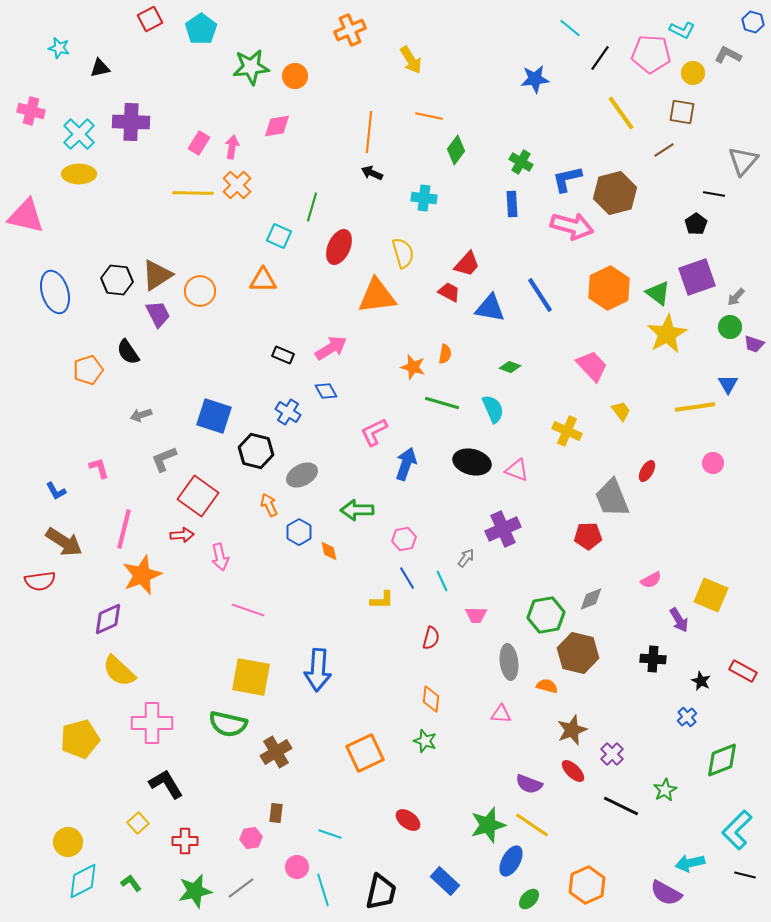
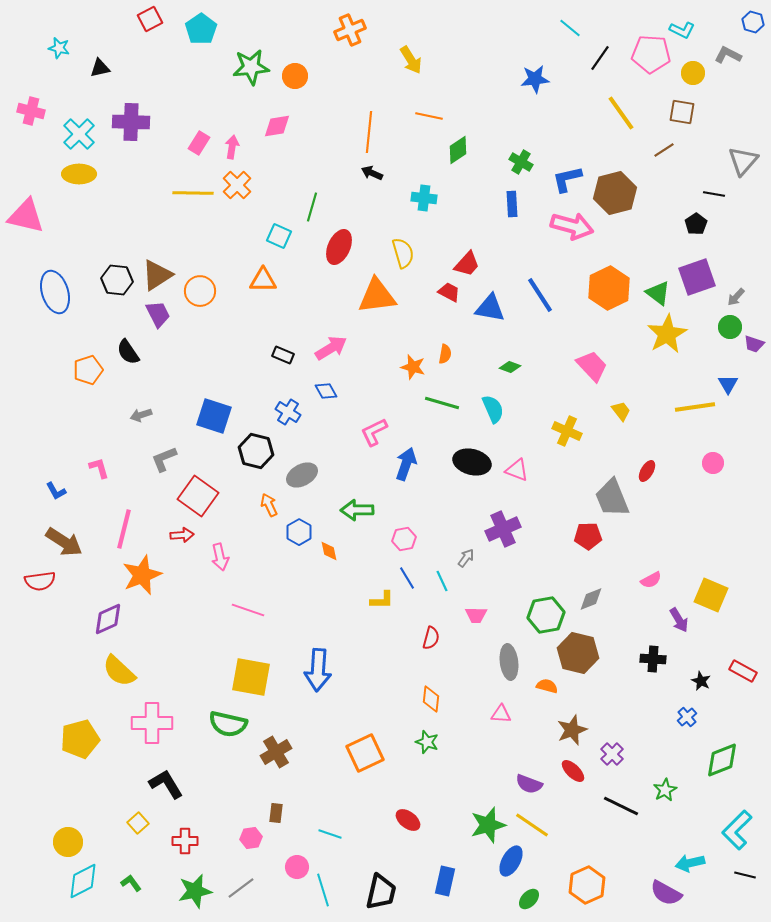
green diamond at (456, 150): moved 2 px right; rotated 20 degrees clockwise
green star at (425, 741): moved 2 px right, 1 px down
blue rectangle at (445, 881): rotated 60 degrees clockwise
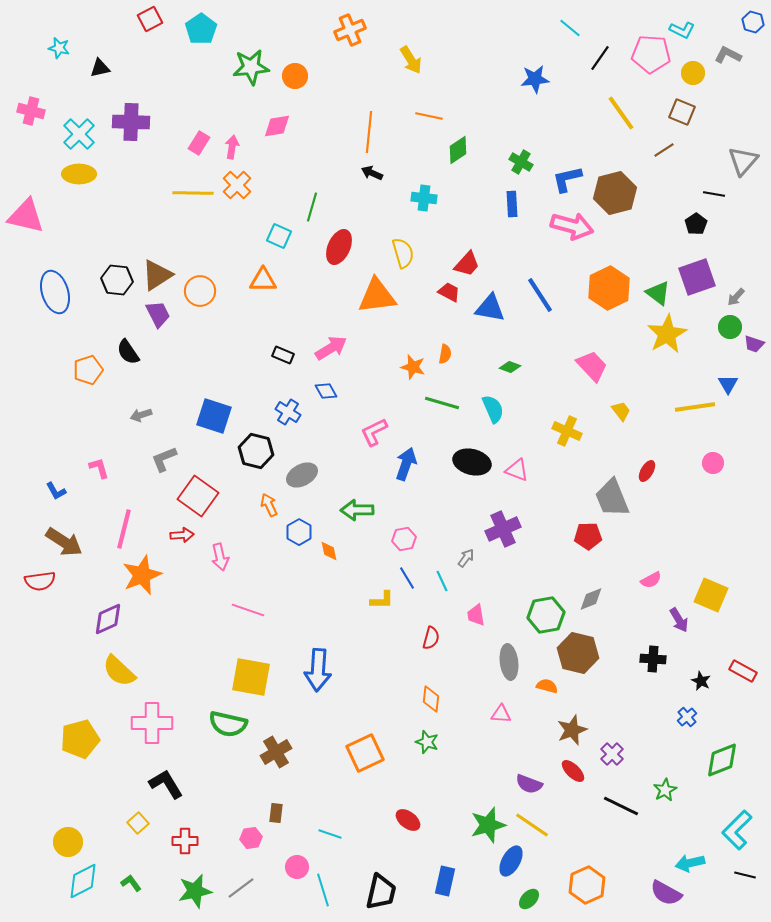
brown square at (682, 112): rotated 12 degrees clockwise
pink trapezoid at (476, 615): rotated 80 degrees clockwise
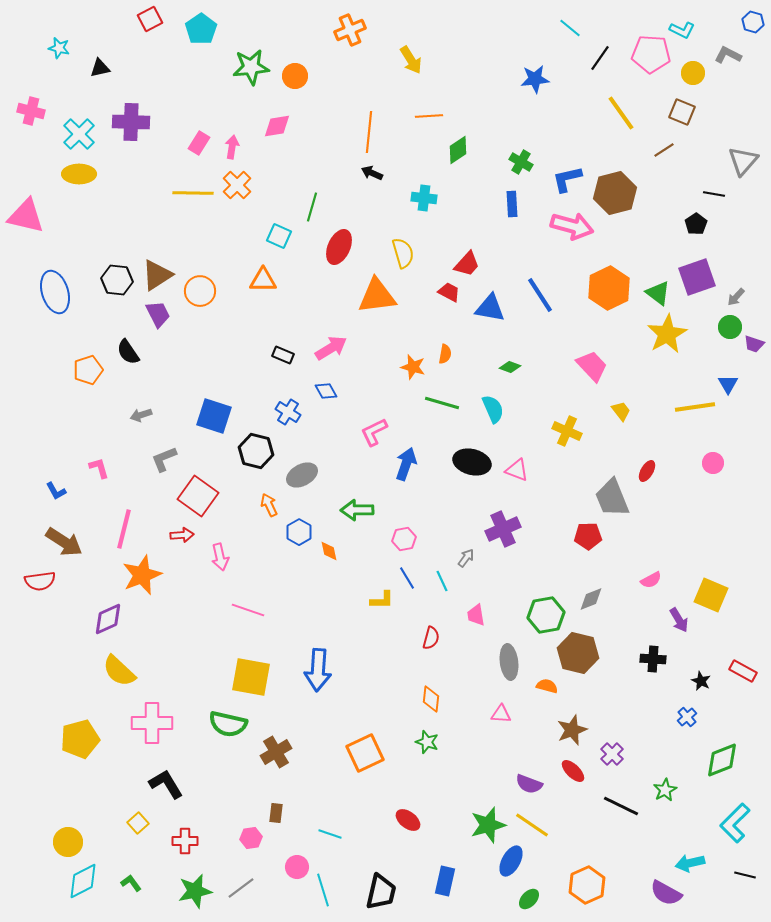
orange line at (429, 116): rotated 16 degrees counterclockwise
cyan L-shape at (737, 830): moved 2 px left, 7 px up
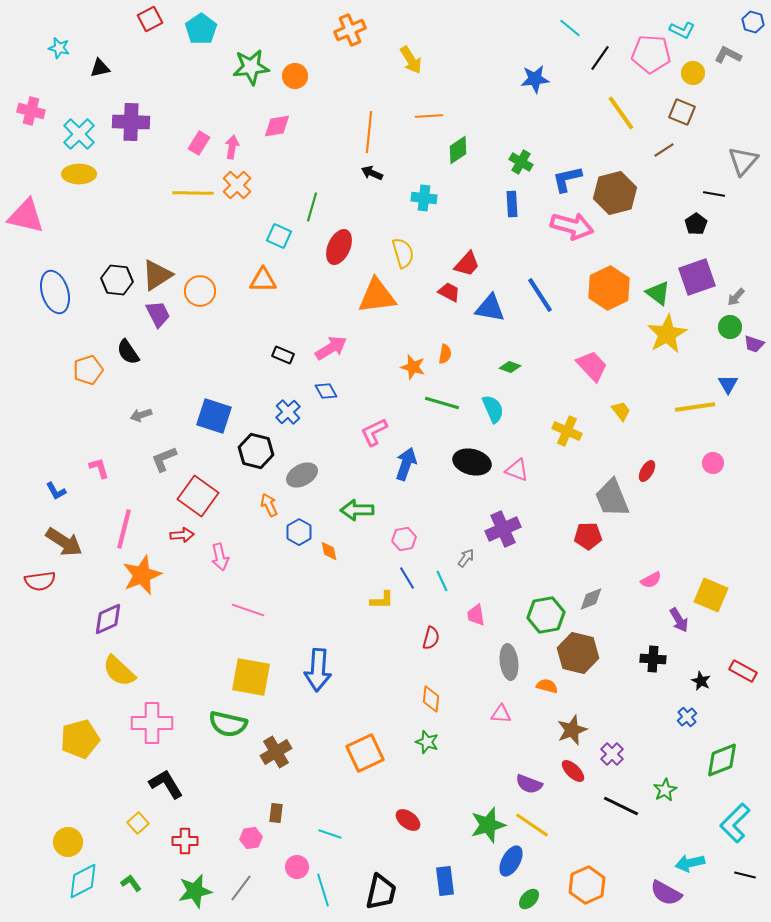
blue cross at (288, 412): rotated 15 degrees clockwise
blue rectangle at (445, 881): rotated 20 degrees counterclockwise
gray line at (241, 888): rotated 16 degrees counterclockwise
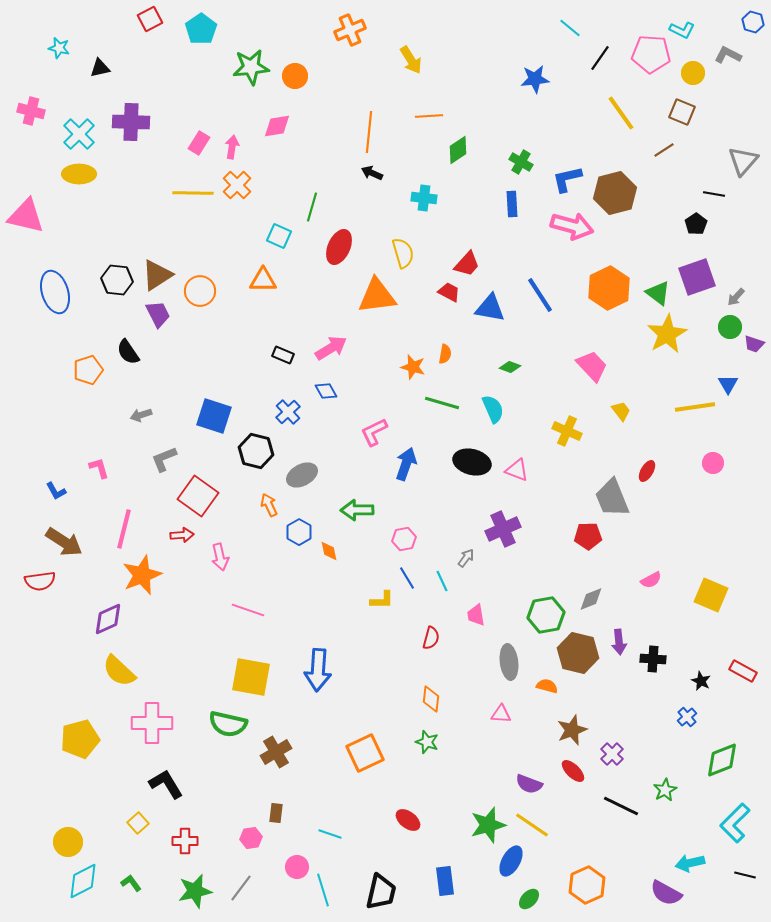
purple arrow at (679, 620): moved 60 px left, 22 px down; rotated 25 degrees clockwise
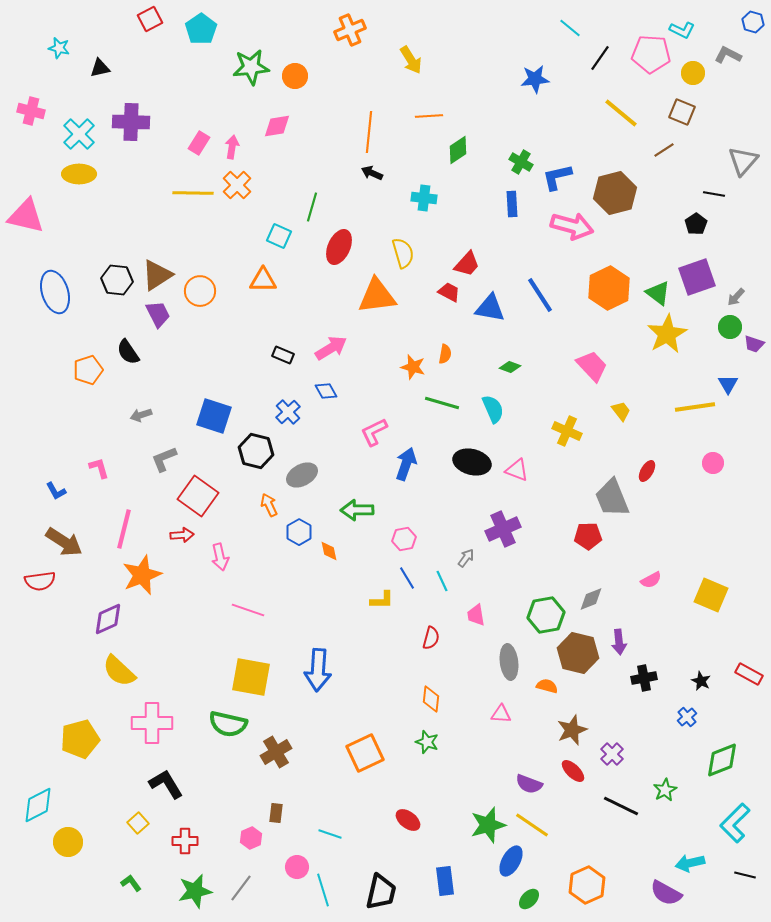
yellow line at (621, 113): rotated 15 degrees counterclockwise
blue L-shape at (567, 179): moved 10 px left, 2 px up
black cross at (653, 659): moved 9 px left, 19 px down; rotated 15 degrees counterclockwise
red rectangle at (743, 671): moved 6 px right, 3 px down
pink hexagon at (251, 838): rotated 15 degrees counterclockwise
cyan diamond at (83, 881): moved 45 px left, 76 px up
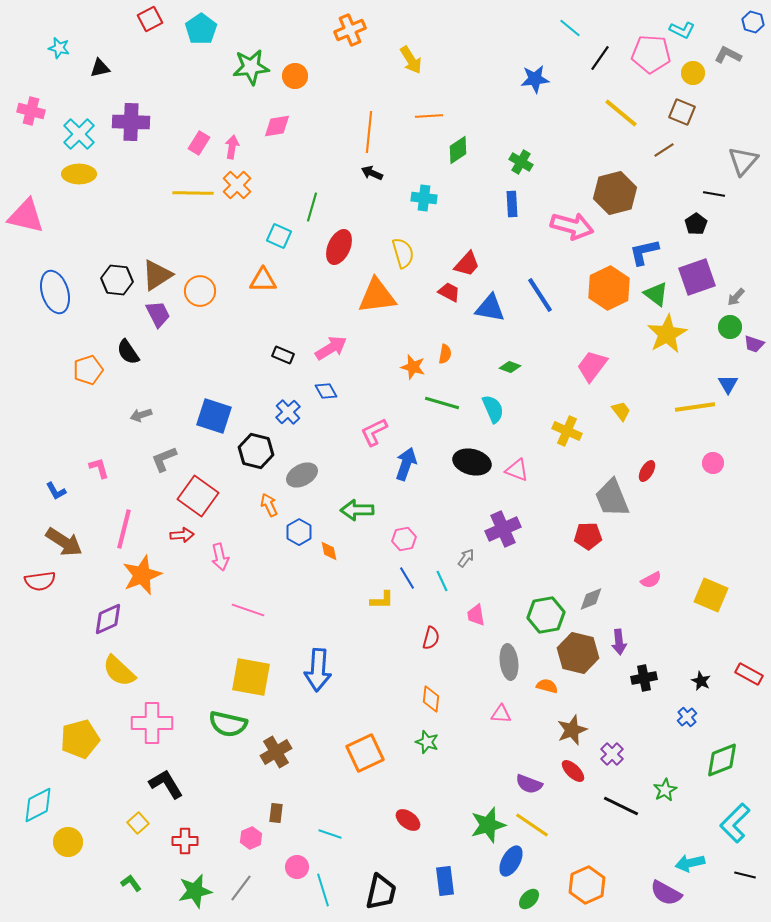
blue L-shape at (557, 177): moved 87 px right, 75 px down
green triangle at (658, 293): moved 2 px left, 1 px down
pink trapezoid at (592, 366): rotated 100 degrees counterclockwise
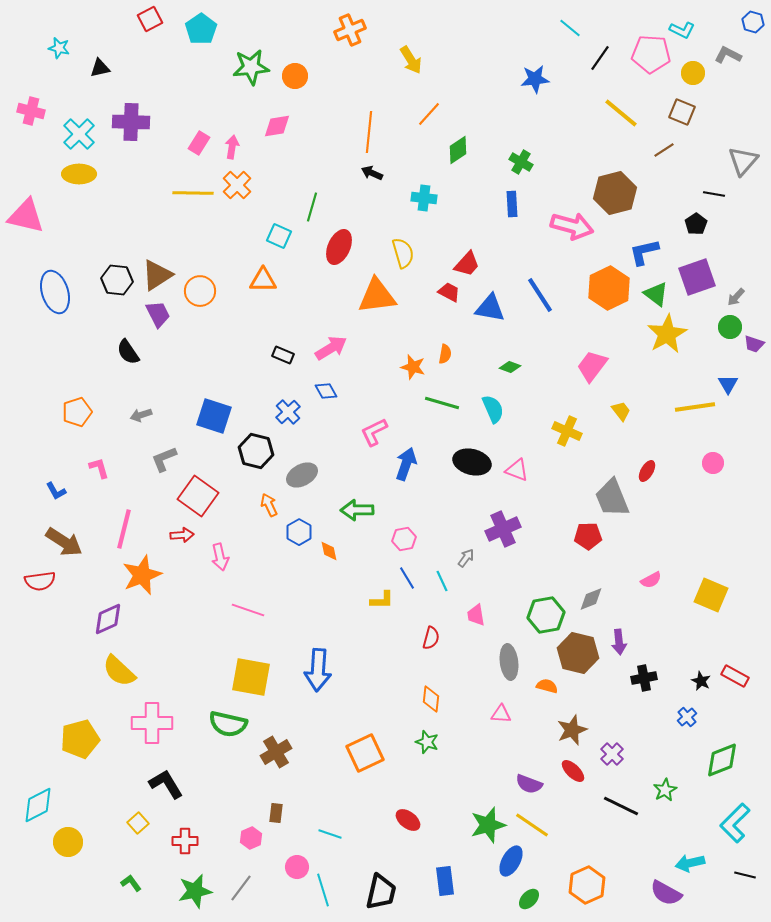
orange line at (429, 116): moved 2 px up; rotated 44 degrees counterclockwise
orange pentagon at (88, 370): moved 11 px left, 42 px down
red rectangle at (749, 674): moved 14 px left, 2 px down
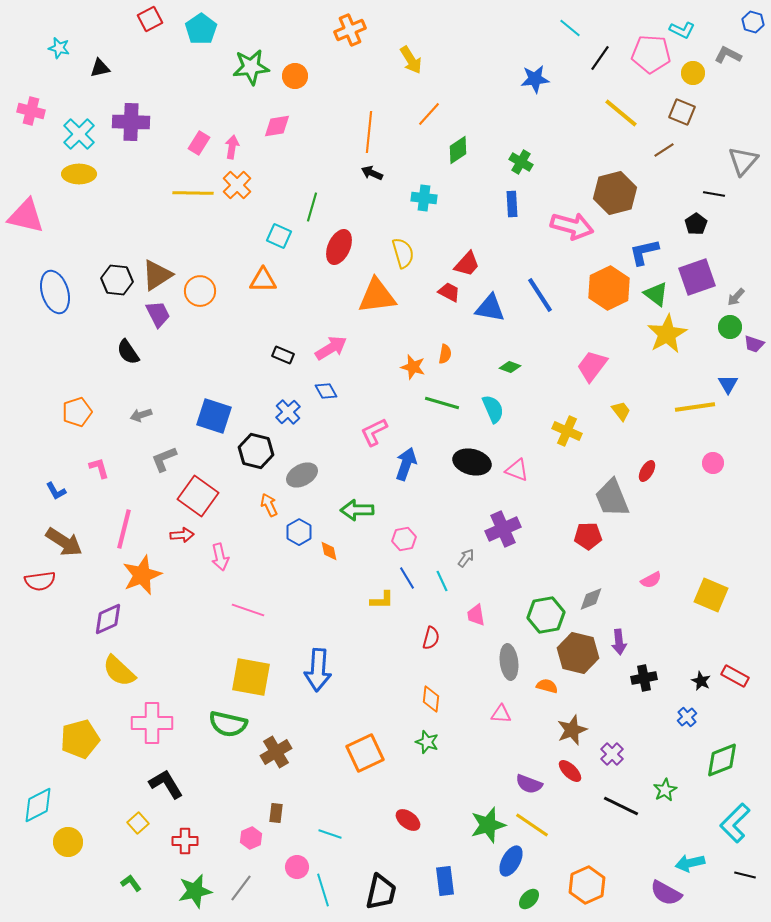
red ellipse at (573, 771): moved 3 px left
